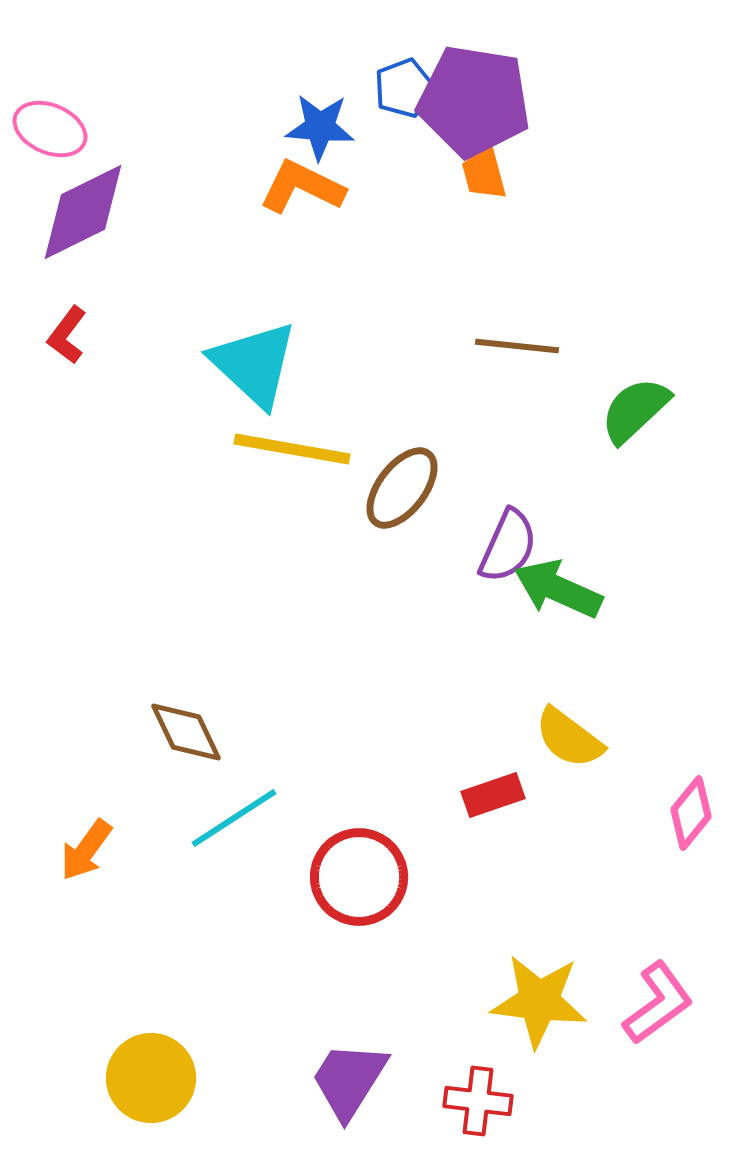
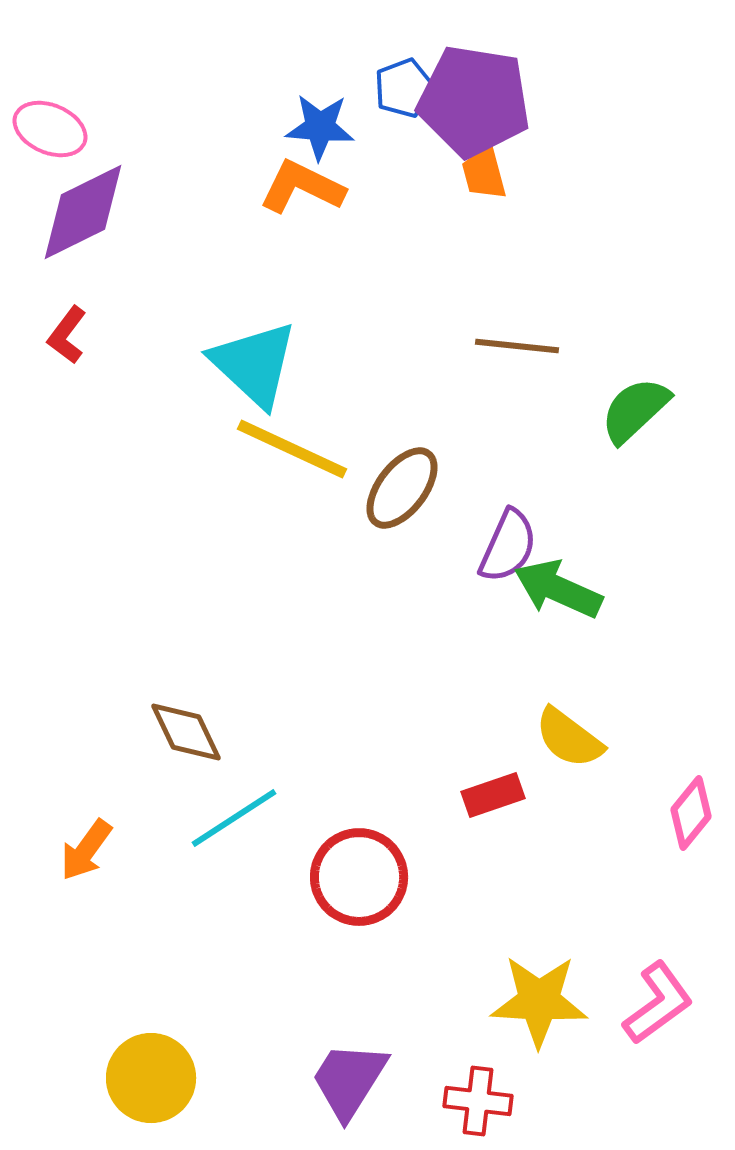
yellow line: rotated 15 degrees clockwise
yellow star: rotated 4 degrees counterclockwise
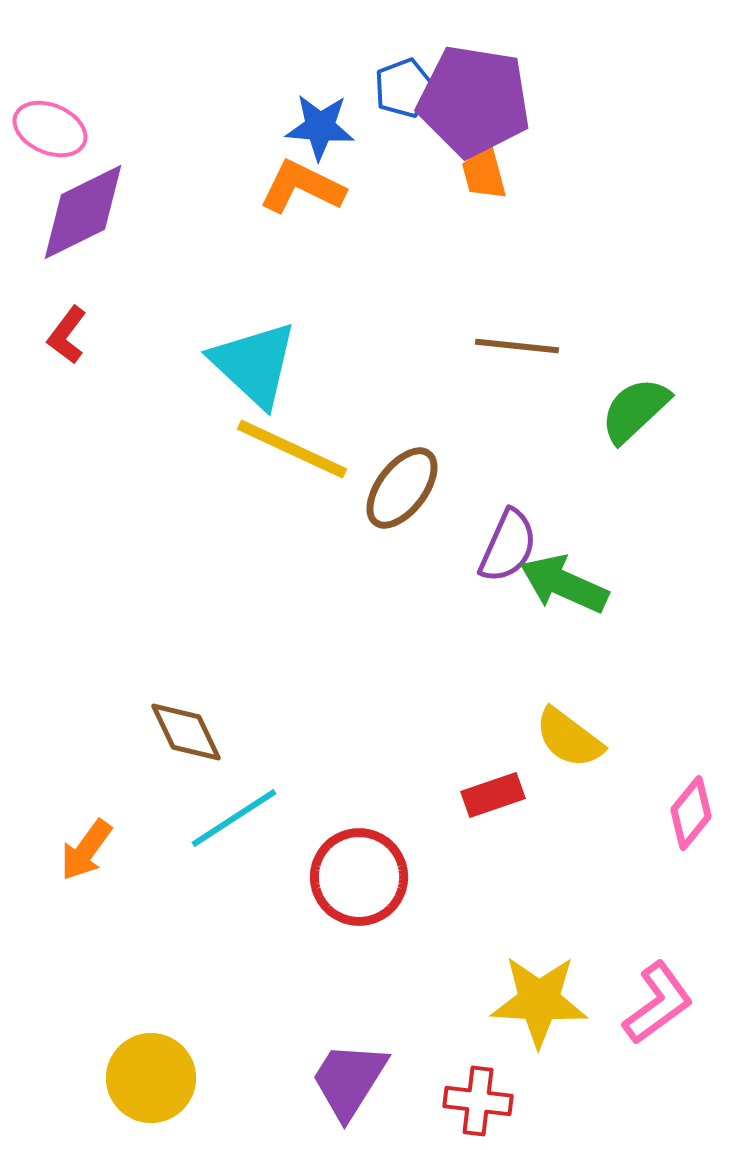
green arrow: moved 6 px right, 5 px up
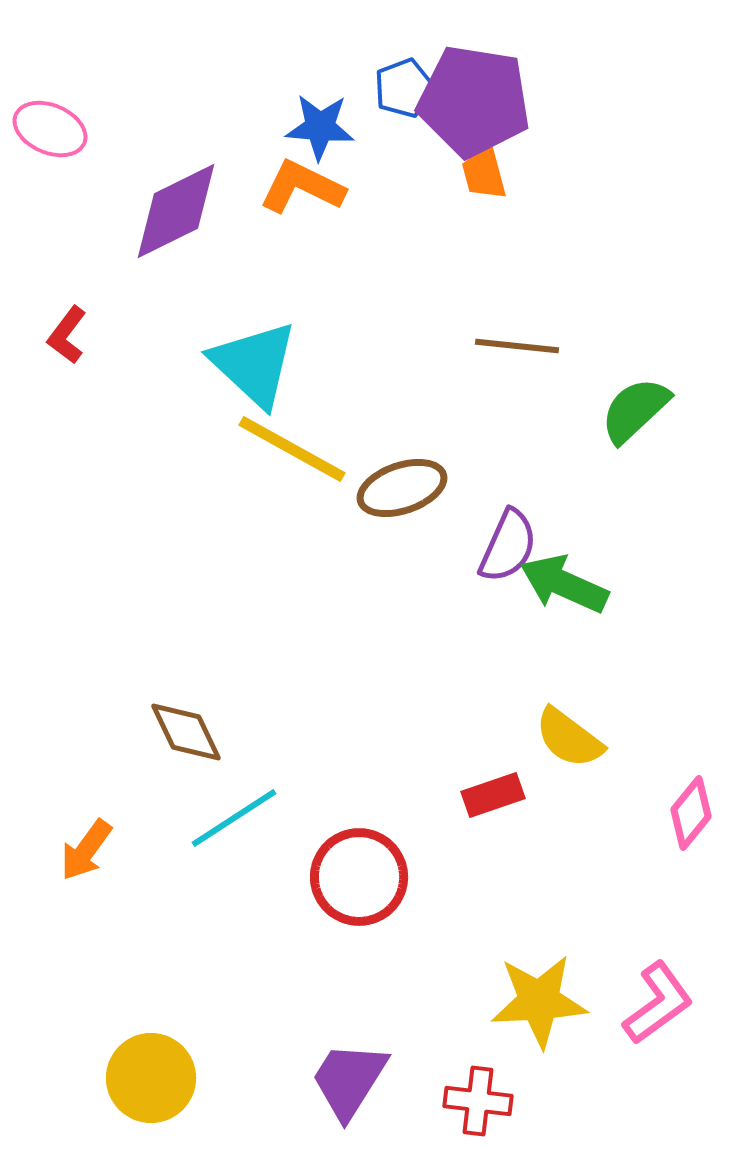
purple diamond: moved 93 px right, 1 px up
yellow line: rotated 4 degrees clockwise
brown ellipse: rotated 34 degrees clockwise
yellow star: rotated 6 degrees counterclockwise
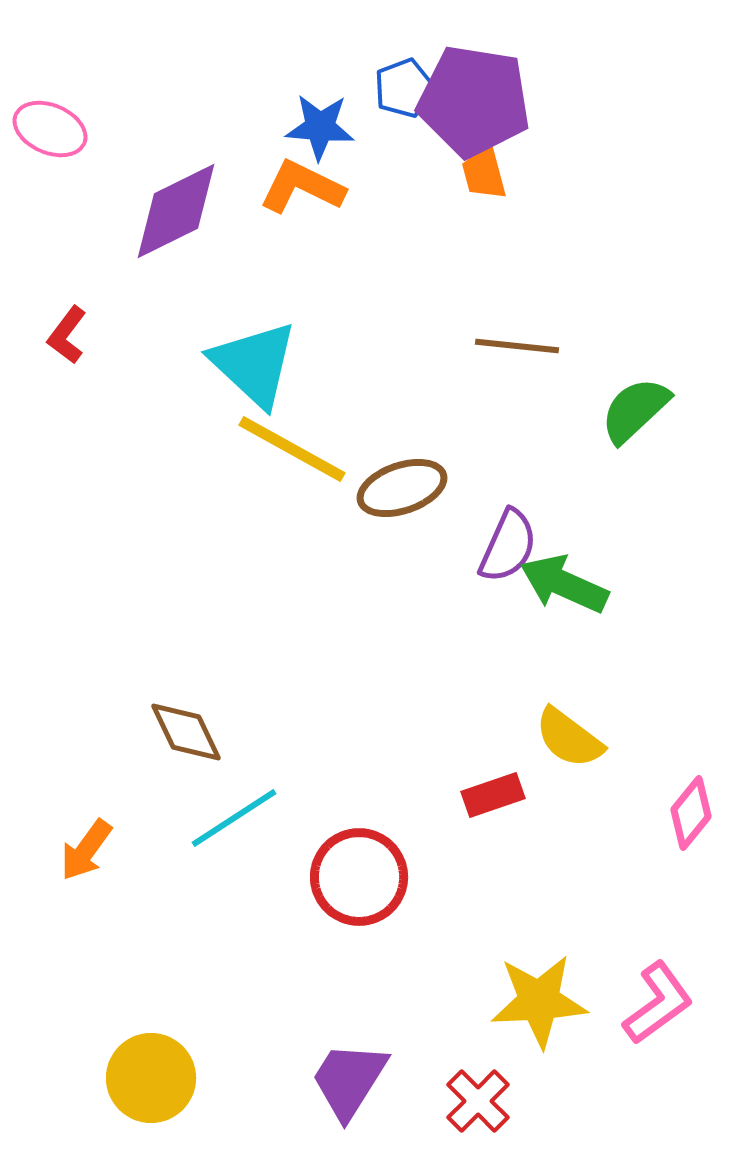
red cross: rotated 38 degrees clockwise
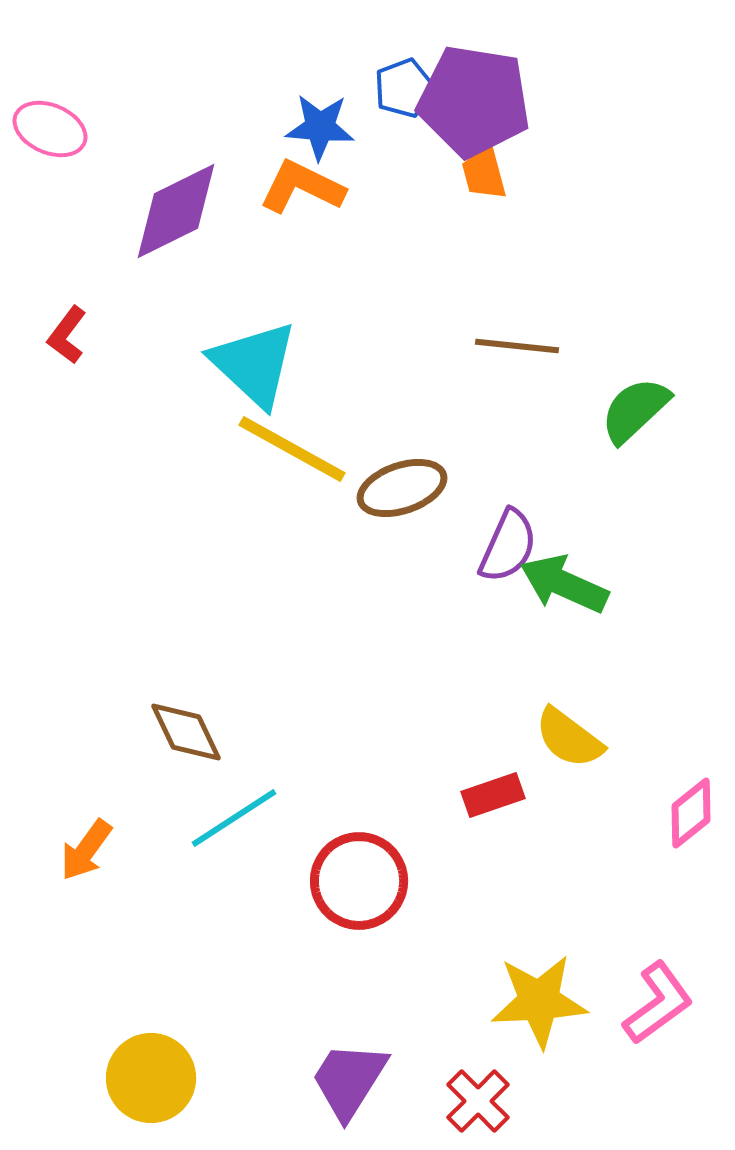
pink diamond: rotated 12 degrees clockwise
red circle: moved 4 px down
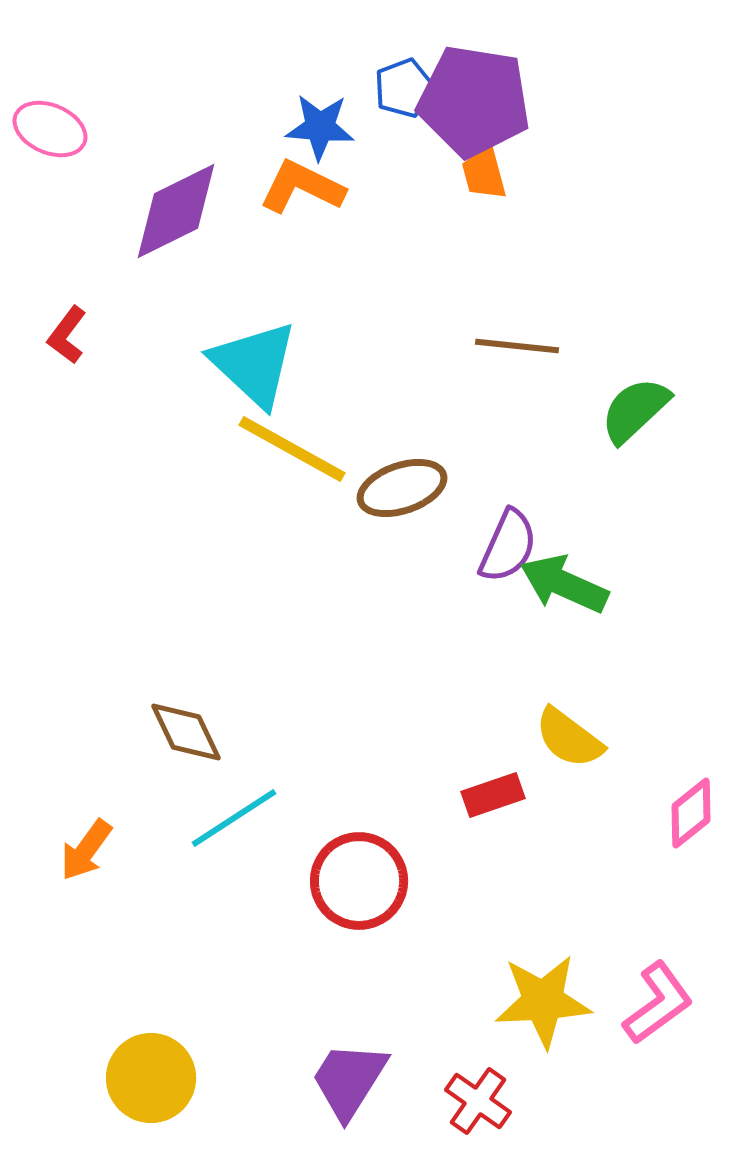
yellow star: moved 4 px right
red cross: rotated 10 degrees counterclockwise
